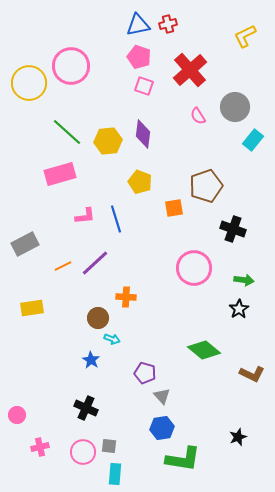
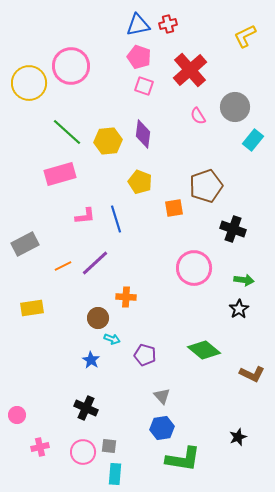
purple pentagon at (145, 373): moved 18 px up
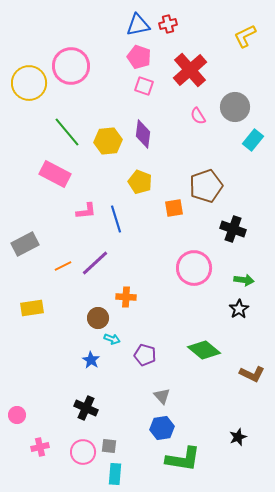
green line at (67, 132): rotated 8 degrees clockwise
pink rectangle at (60, 174): moved 5 px left; rotated 44 degrees clockwise
pink L-shape at (85, 216): moved 1 px right, 5 px up
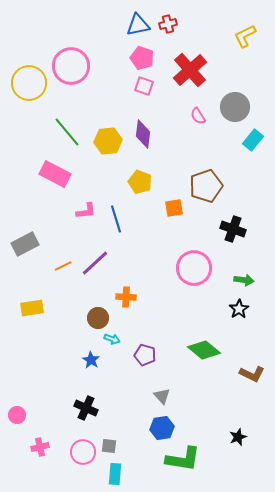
pink pentagon at (139, 57): moved 3 px right, 1 px down
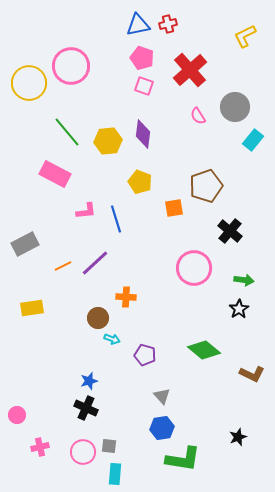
black cross at (233, 229): moved 3 px left, 2 px down; rotated 20 degrees clockwise
blue star at (91, 360): moved 2 px left, 21 px down; rotated 24 degrees clockwise
